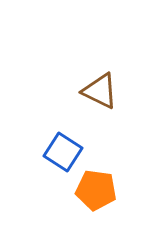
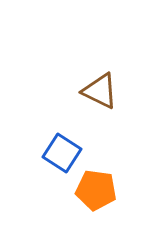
blue square: moved 1 px left, 1 px down
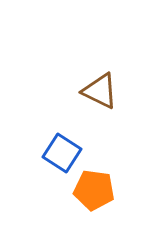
orange pentagon: moved 2 px left
